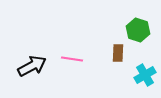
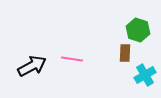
brown rectangle: moved 7 px right
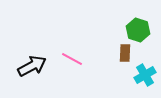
pink line: rotated 20 degrees clockwise
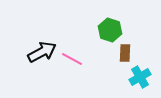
green hexagon: moved 28 px left
black arrow: moved 10 px right, 14 px up
cyan cross: moved 5 px left, 2 px down
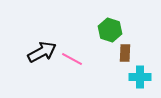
cyan cross: rotated 30 degrees clockwise
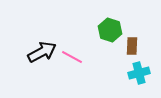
brown rectangle: moved 7 px right, 7 px up
pink line: moved 2 px up
cyan cross: moved 1 px left, 4 px up; rotated 15 degrees counterclockwise
